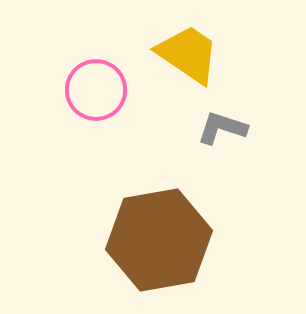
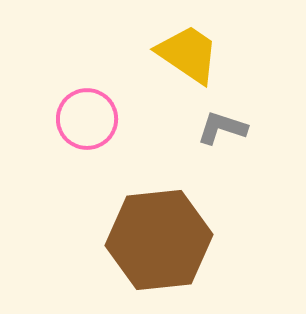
pink circle: moved 9 px left, 29 px down
brown hexagon: rotated 4 degrees clockwise
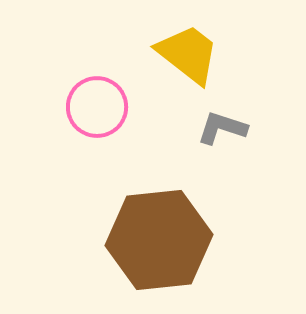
yellow trapezoid: rotated 4 degrees clockwise
pink circle: moved 10 px right, 12 px up
